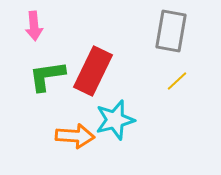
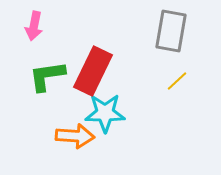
pink arrow: rotated 16 degrees clockwise
cyan star: moved 10 px left, 7 px up; rotated 15 degrees clockwise
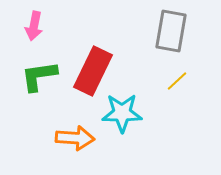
green L-shape: moved 8 px left
cyan star: moved 17 px right
orange arrow: moved 2 px down
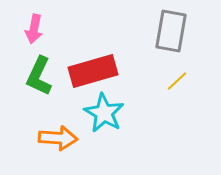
pink arrow: moved 3 px down
red rectangle: rotated 48 degrees clockwise
green L-shape: rotated 57 degrees counterclockwise
cyan star: moved 18 px left; rotated 30 degrees clockwise
orange arrow: moved 17 px left
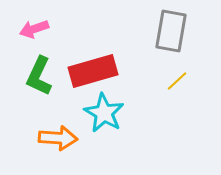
pink arrow: rotated 60 degrees clockwise
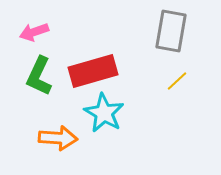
pink arrow: moved 3 px down
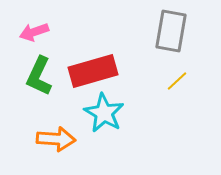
orange arrow: moved 2 px left, 1 px down
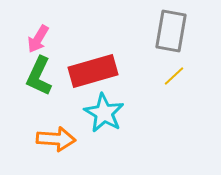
pink arrow: moved 4 px right, 7 px down; rotated 40 degrees counterclockwise
yellow line: moved 3 px left, 5 px up
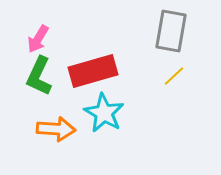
orange arrow: moved 10 px up
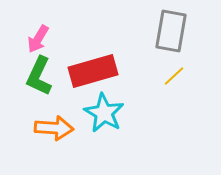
orange arrow: moved 2 px left, 1 px up
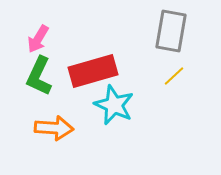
cyan star: moved 10 px right, 8 px up; rotated 6 degrees counterclockwise
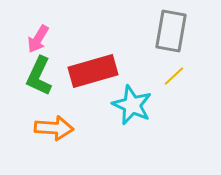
cyan star: moved 18 px right
